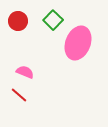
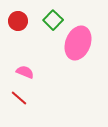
red line: moved 3 px down
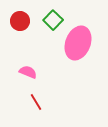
red circle: moved 2 px right
pink semicircle: moved 3 px right
red line: moved 17 px right, 4 px down; rotated 18 degrees clockwise
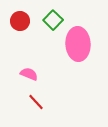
pink ellipse: moved 1 px down; rotated 24 degrees counterclockwise
pink semicircle: moved 1 px right, 2 px down
red line: rotated 12 degrees counterclockwise
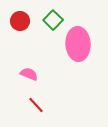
red line: moved 3 px down
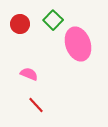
red circle: moved 3 px down
pink ellipse: rotated 16 degrees counterclockwise
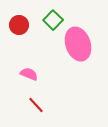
red circle: moved 1 px left, 1 px down
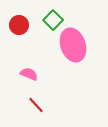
pink ellipse: moved 5 px left, 1 px down
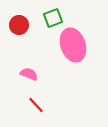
green square: moved 2 px up; rotated 24 degrees clockwise
